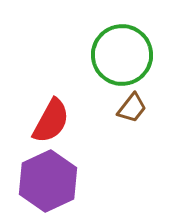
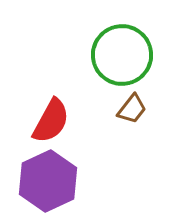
brown trapezoid: moved 1 px down
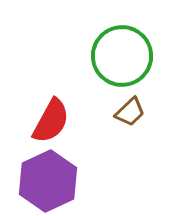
green circle: moved 1 px down
brown trapezoid: moved 2 px left, 3 px down; rotated 8 degrees clockwise
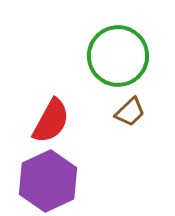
green circle: moved 4 px left
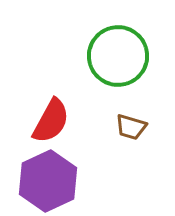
brown trapezoid: moved 1 px right, 15 px down; rotated 60 degrees clockwise
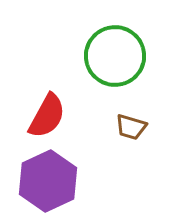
green circle: moved 3 px left
red semicircle: moved 4 px left, 5 px up
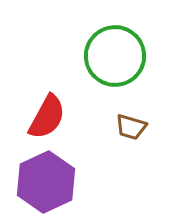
red semicircle: moved 1 px down
purple hexagon: moved 2 px left, 1 px down
